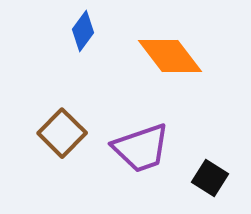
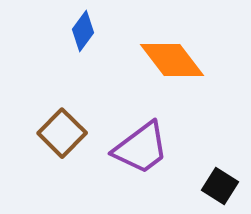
orange diamond: moved 2 px right, 4 px down
purple trapezoid: rotated 18 degrees counterclockwise
black square: moved 10 px right, 8 px down
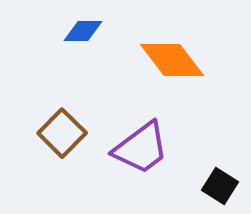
blue diamond: rotated 54 degrees clockwise
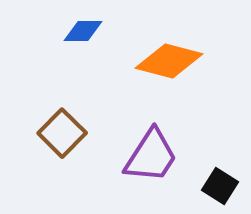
orange diamond: moved 3 px left, 1 px down; rotated 38 degrees counterclockwise
purple trapezoid: moved 10 px right, 8 px down; rotated 20 degrees counterclockwise
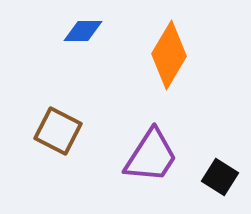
orange diamond: moved 6 px up; rotated 74 degrees counterclockwise
brown square: moved 4 px left, 2 px up; rotated 18 degrees counterclockwise
black square: moved 9 px up
